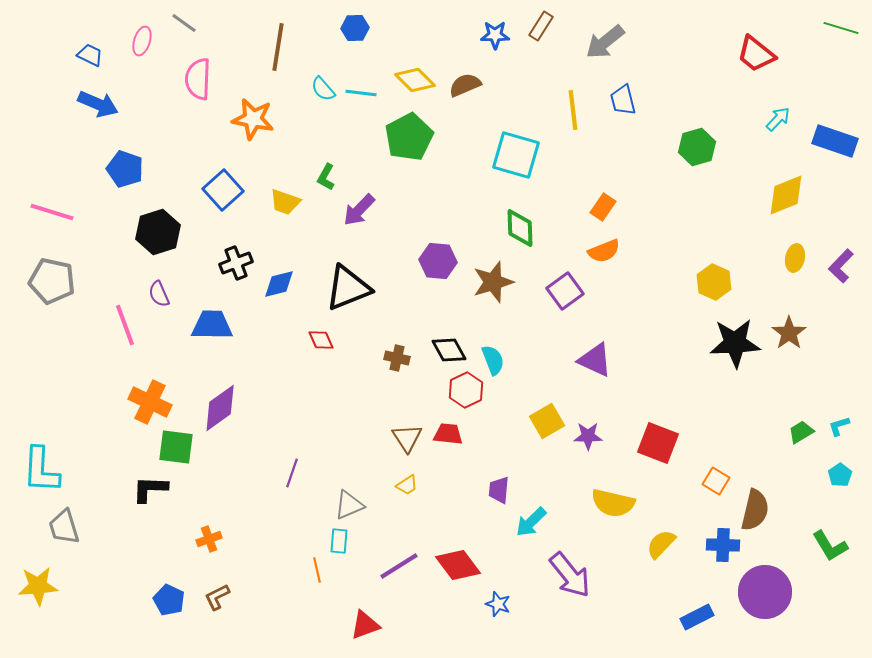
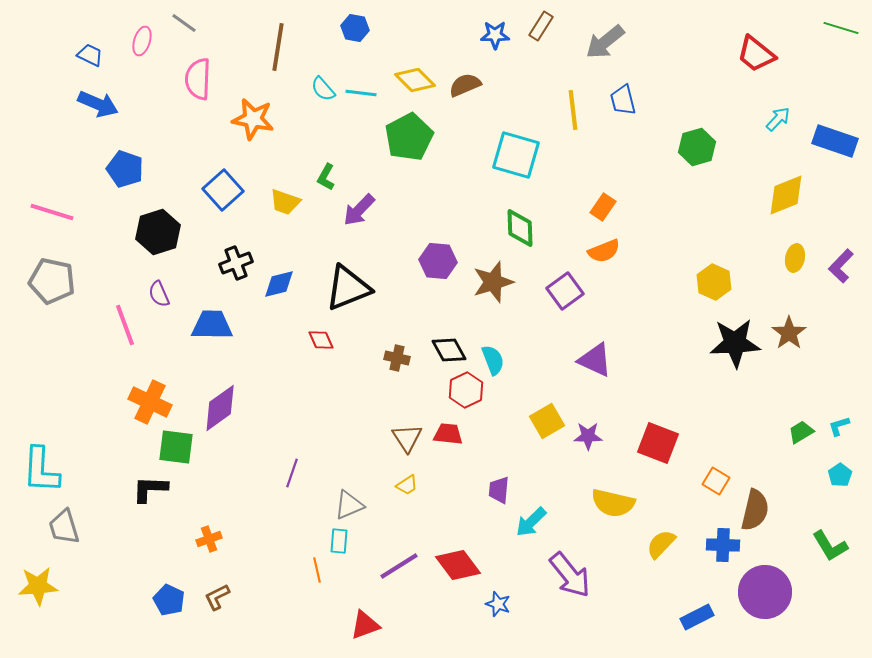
blue hexagon at (355, 28): rotated 12 degrees clockwise
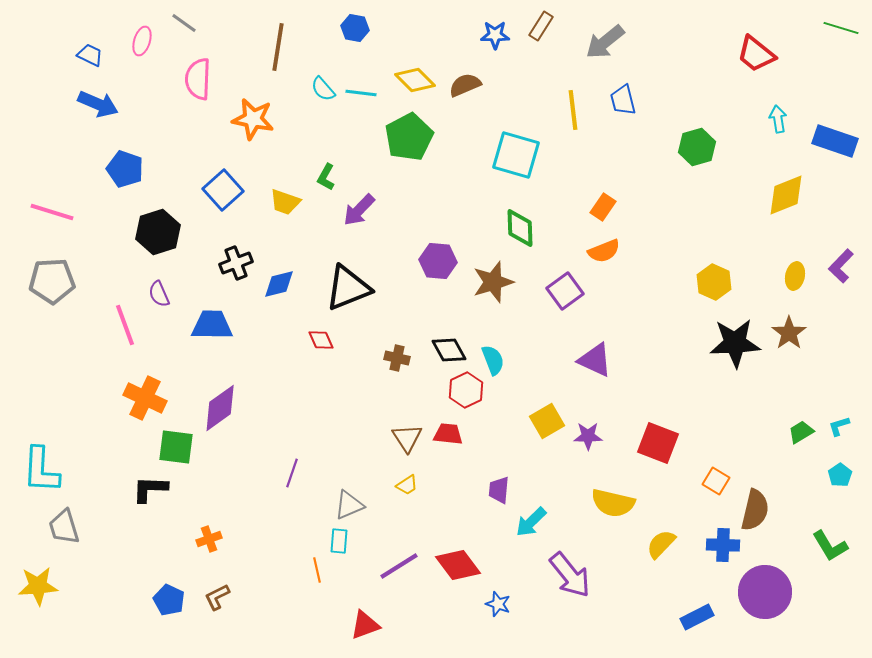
cyan arrow at (778, 119): rotated 52 degrees counterclockwise
yellow ellipse at (795, 258): moved 18 px down
gray pentagon at (52, 281): rotated 15 degrees counterclockwise
orange cross at (150, 402): moved 5 px left, 4 px up
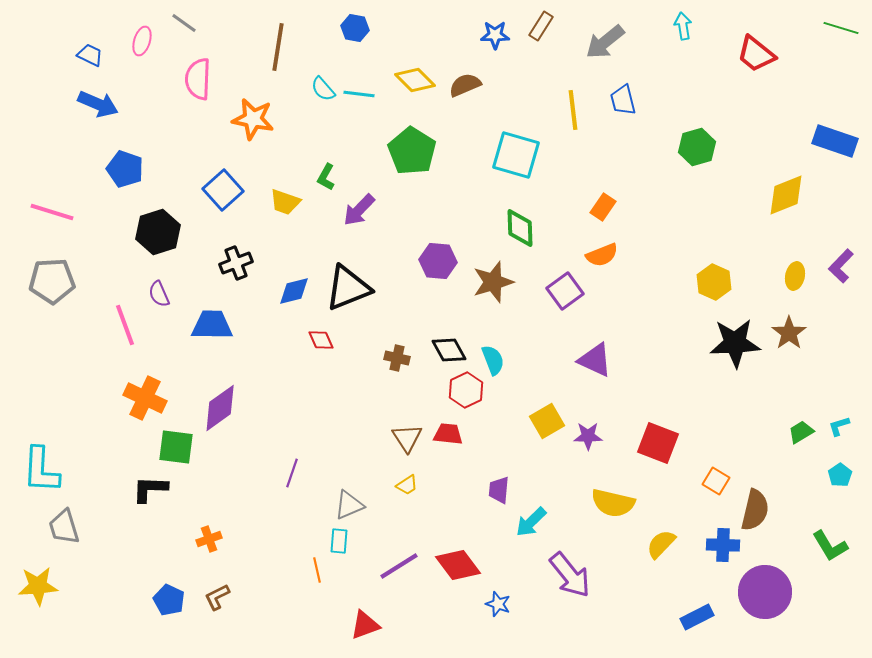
cyan line at (361, 93): moved 2 px left, 1 px down
cyan arrow at (778, 119): moved 95 px left, 93 px up
green pentagon at (409, 137): moved 3 px right, 14 px down; rotated 12 degrees counterclockwise
orange semicircle at (604, 251): moved 2 px left, 4 px down
blue diamond at (279, 284): moved 15 px right, 7 px down
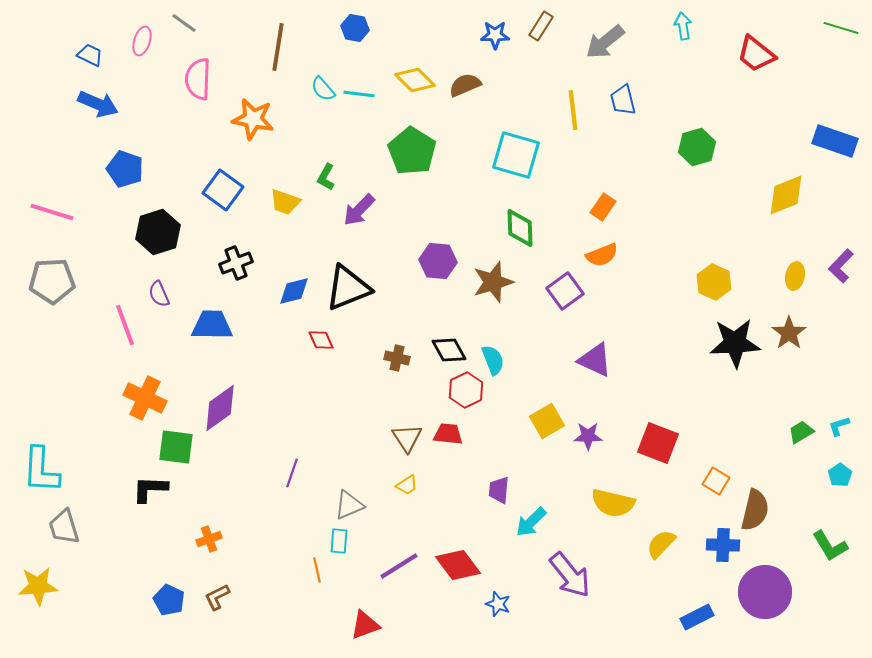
blue square at (223, 190): rotated 12 degrees counterclockwise
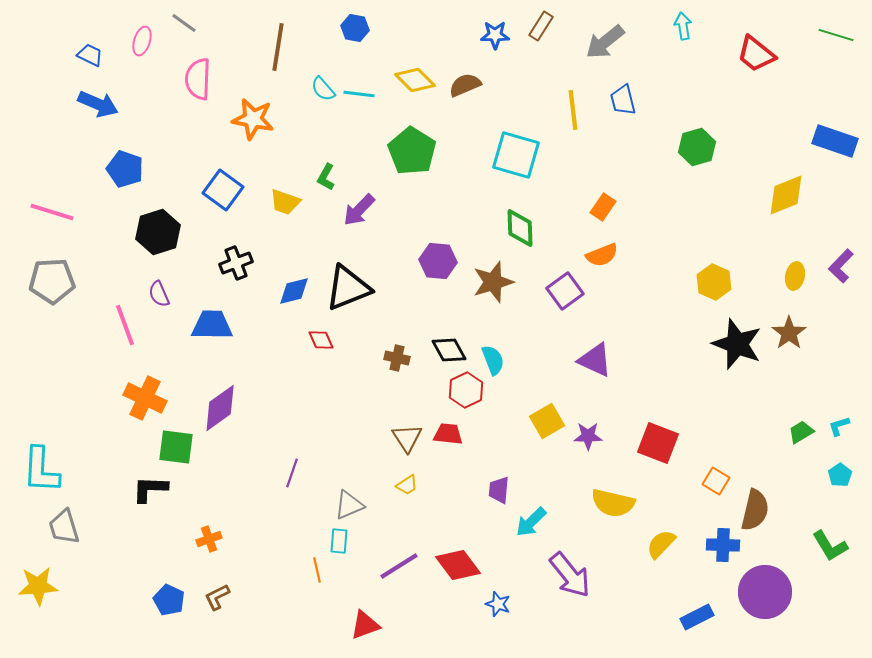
green line at (841, 28): moved 5 px left, 7 px down
black star at (735, 343): moved 2 px right, 1 px down; rotated 24 degrees clockwise
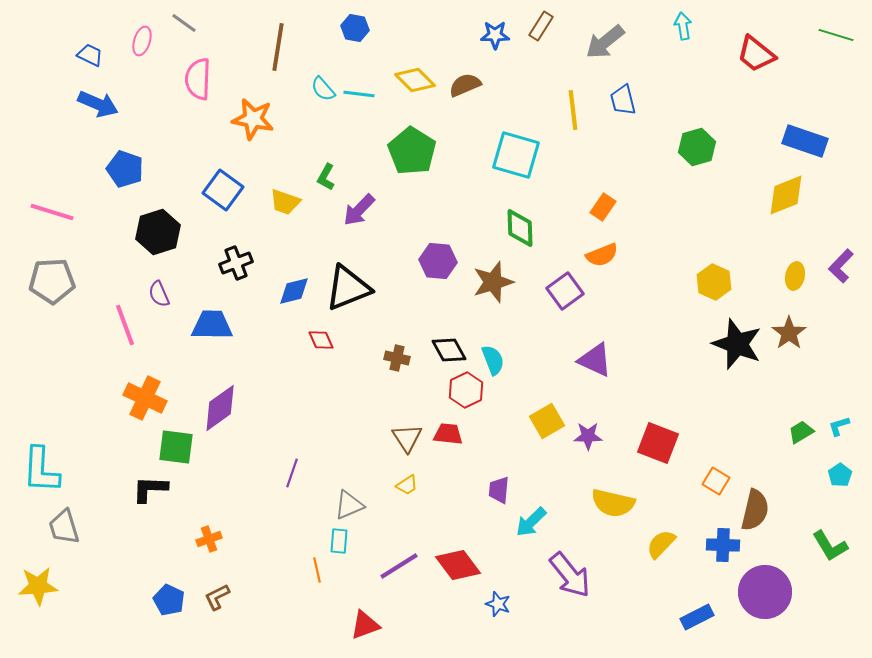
blue rectangle at (835, 141): moved 30 px left
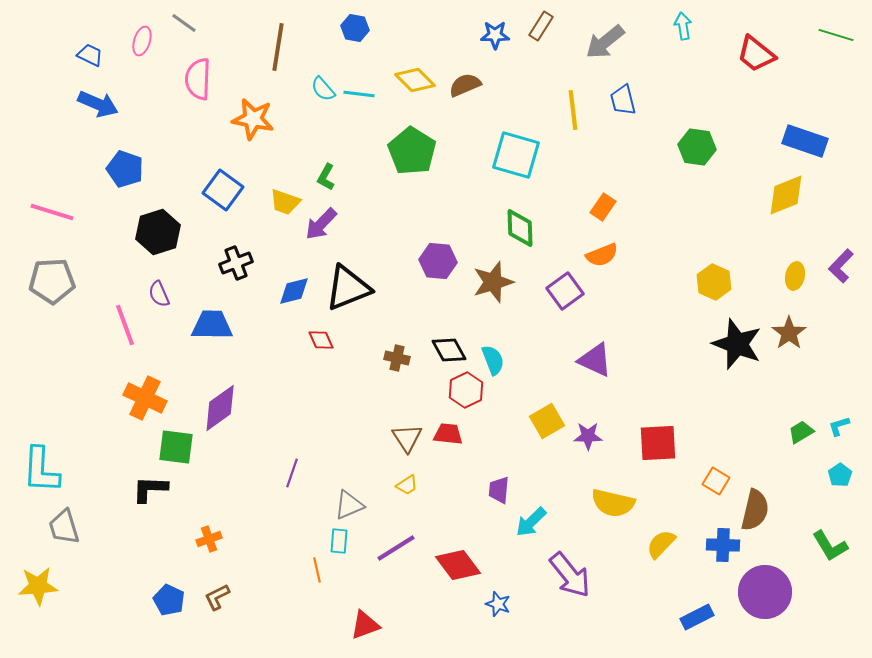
green hexagon at (697, 147): rotated 24 degrees clockwise
purple arrow at (359, 210): moved 38 px left, 14 px down
red square at (658, 443): rotated 24 degrees counterclockwise
purple line at (399, 566): moved 3 px left, 18 px up
